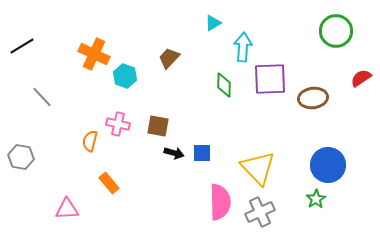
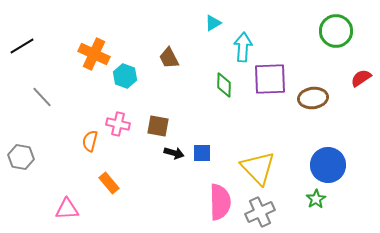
brown trapezoid: rotated 70 degrees counterclockwise
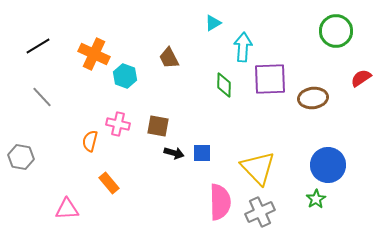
black line: moved 16 px right
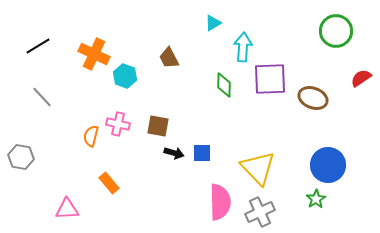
brown ellipse: rotated 28 degrees clockwise
orange semicircle: moved 1 px right, 5 px up
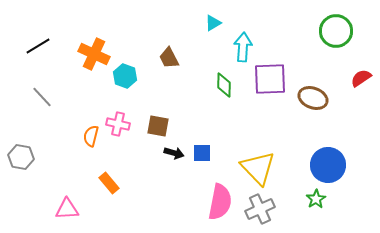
pink semicircle: rotated 12 degrees clockwise
gray cross: moved 3 px up
